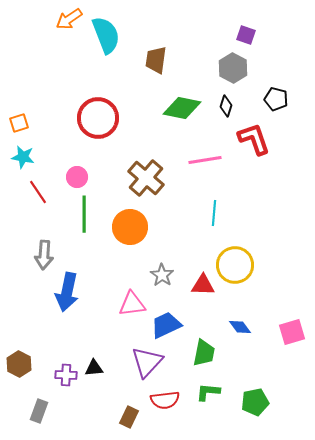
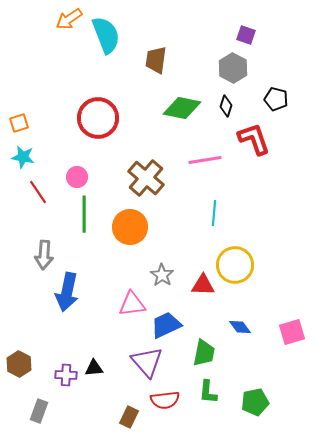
purple triangle: rotated 24 degrees counterclockwise
green L-shape: rotated 90 degrees counterclockwise
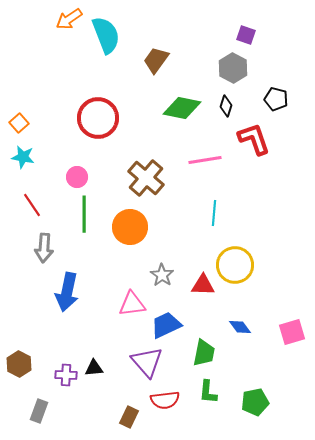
brown trapezoid: rotated 28 degrees clockwise
orange square: rotated 24 degrees counterclockwise
red line: moved 6 px left, 13 px down
gray arrow: moved 7 px up
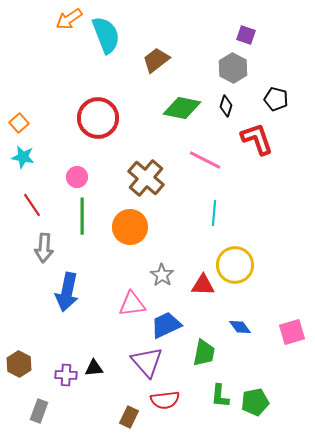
brown trapezoid: rotated 16 degrees clockwise
red L-shape: moved 3 px right
pink line: rotated 36 degrees clockwise
green line: moved 2 px left, 2 px down
green L-shape: moved 12 px right, 4 px down
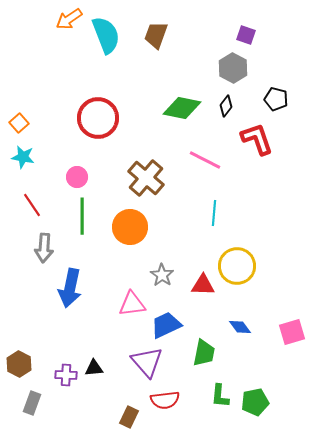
brown trapezoid: moved 25 px up; rotated 32 degrees counterclockwise
black diamond: rotated 20 degrees clockwise
yellow circle: moved 2 px right, 1 px down
blue arrow: moved 3 px right, 4 px up
gray rectangle: moved 7 px left, 8 px up
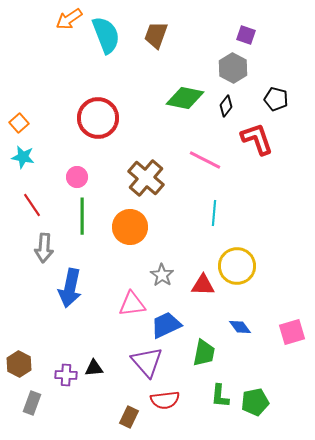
green diamond: moved 3 px right, 10 px up
